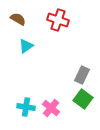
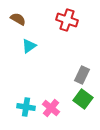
red cross: moved 9 px right
cyan triangle: moved 3 px right
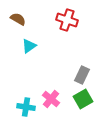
green square: rotated 24 degrees clockwise
pink cross: moved 9 px up
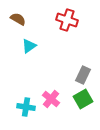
gray rectangle: moved 1 px right
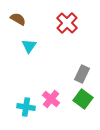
red cross: moved 3 px down; rotated 25 degrees clockwise
cyan triangle: rotated 21 degrees counterclockwise
gray rectangle: moved 1 px left, 1 px up
green square: rotated 24 degrees counterclockwise
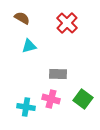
brown semicircle: moved 4 px right, 1 px up
cyan triangle: rotated 42 degrees clockwise
gray rectangle: moved 24 px left; rotated 66 degrees clockwise
pink cross: rotated 24 degrees counterclockwise
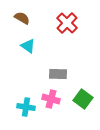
cyan triangle: moved 1 px left; rotated 49 degrees clockwise
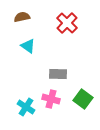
brown semicircle: moved 1 px up; rotated 42 degrees counterclockwise
cyan cross: rotated 24 degrees clockwise
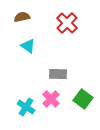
pink cross: rotated 30 degrees clockwise
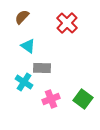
brown semicircle: rotated 35 degrees counterclockwise
gray rectangle: moved 16 px left, 6 px up
pink cross: rotated 24 degrees clockwise
cyan cross: moved 2 px left, 25 px up
